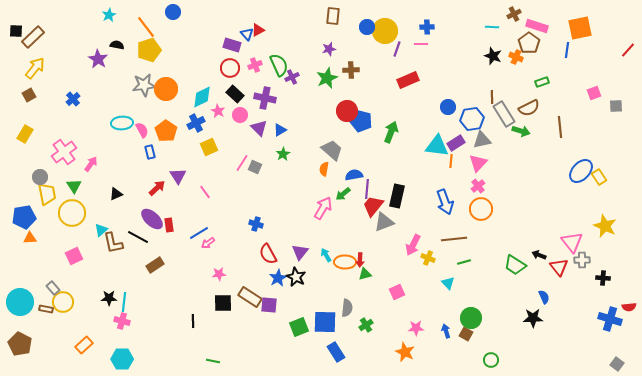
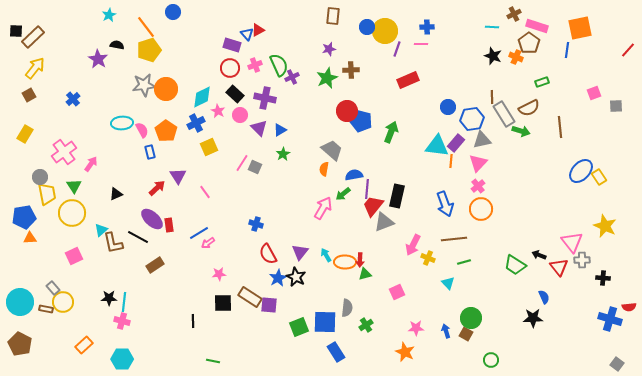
purple rectangle at (456, 143): rotated 18 degrees counterclockwise
blue arrow at (445, 202): moved 2 px down
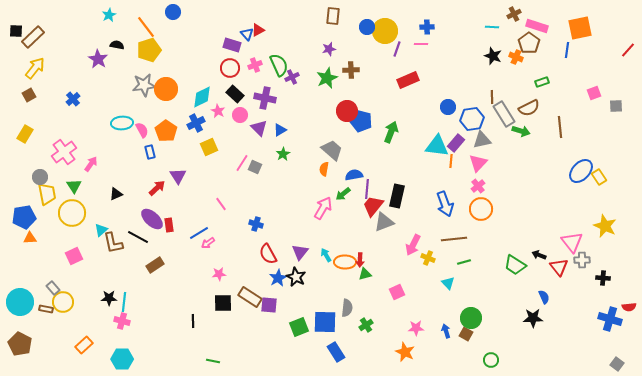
pink line at (205, 192): moved 16 px right, 12 px down
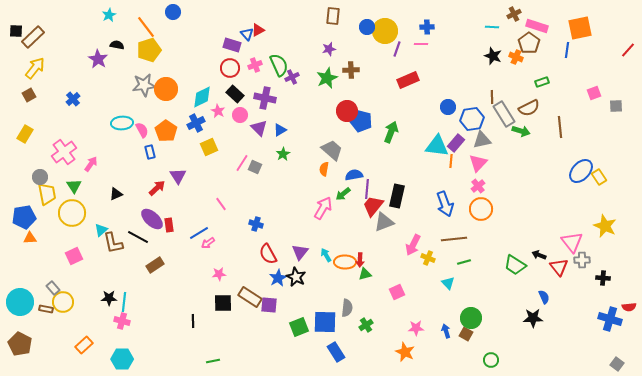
green line at (213, 361): rotated 24 degrees counterclockwise
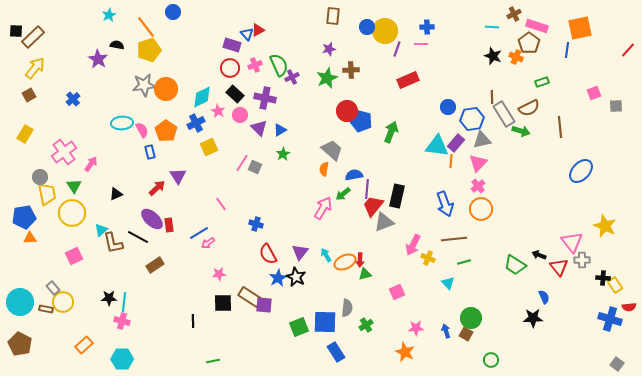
yellow rectangle at (599, 177): moved 16 px right, 108 px down
orange ellipse at (345, 262): rotated 25 degrees counterclockwise
purple square at (269, 305): moved 5 px left
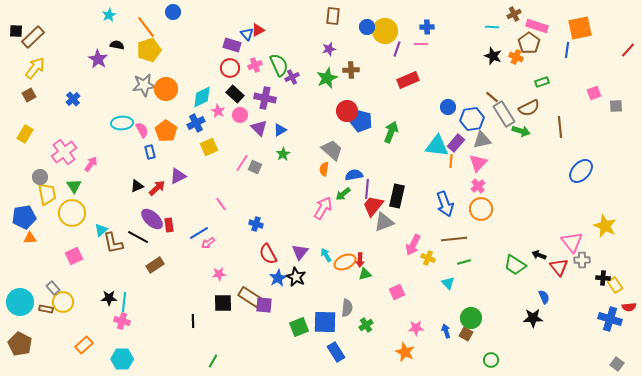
brown line at (492, 97): rotated 48 degrees counterclockwise
purple triangle at (178, 176): rotated 36 degrees clockwise
black triangle at (116, 194): moved 21 px right, 8 px up
green line at (213, 361): rotated 48 degrees counterclockwise
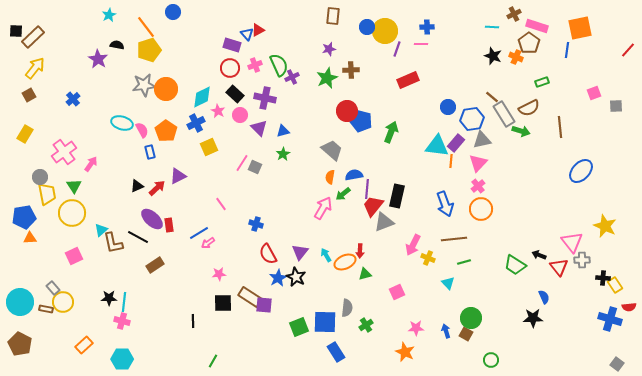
cyan ellipse at (122, 123): rotated 20 degrees clockwise
blue triangle at (280, 130): moved 3 px right, 1 px down; rotated 16 degrees clockwise
orange semicircle at (324, 169): moved 6 px right, 8 px down
red arrow at (360, 260): moved 9 px up
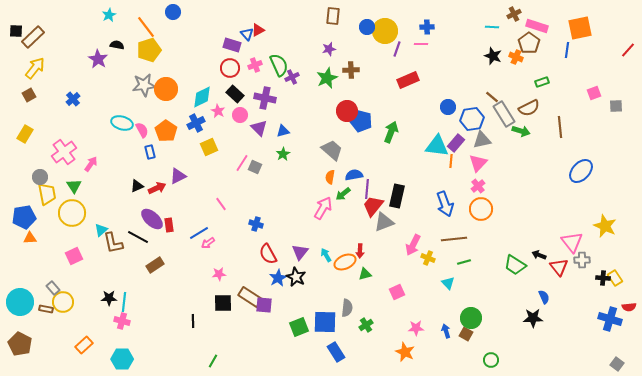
red arrow at (157, 188): rotated 18 degrees clockwise
yellow rectangle at (615, 285): moved 7 px up
